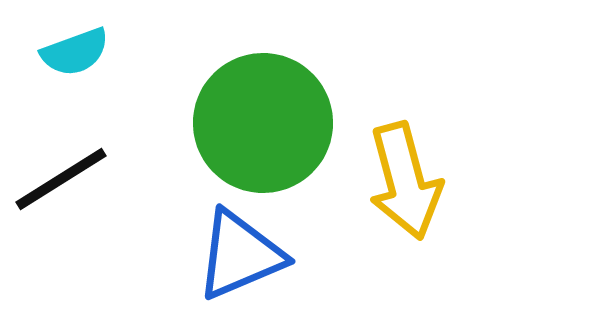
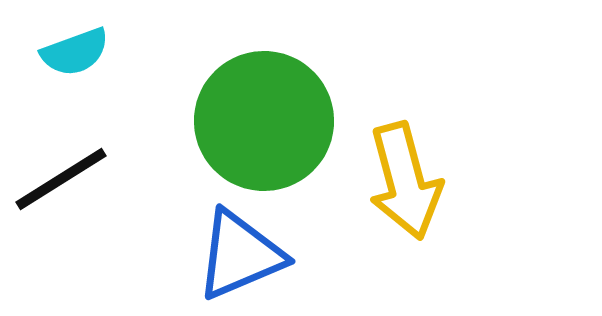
green circle: moved 1 px right, 2 px up
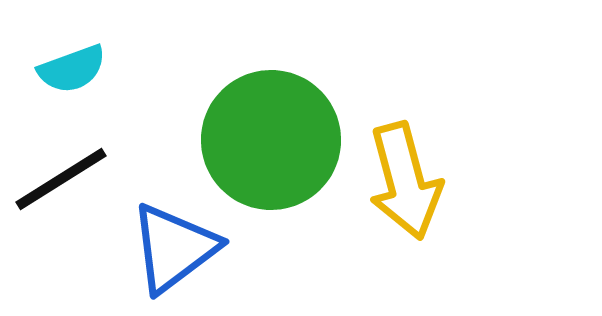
cyan semicircle: moved 3 px left, 17 px down
green circle: moved 7 px right, 19 px down
blue triangle: moved 66 px left, 7 px up; rotated 14 degrees counterclockwise
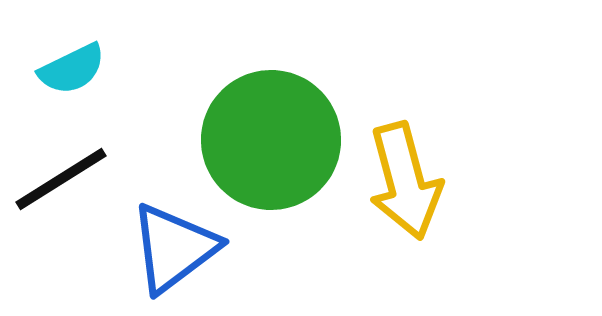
cyan semicircle: rotated 6 degrees counterclockwise
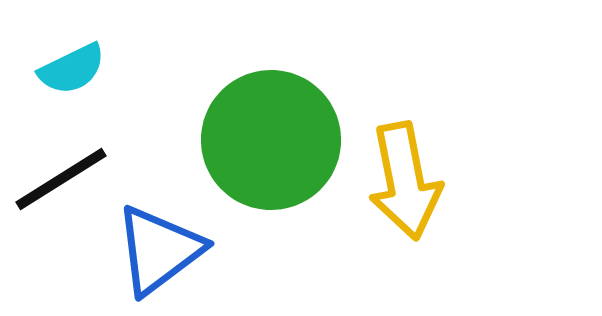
yellow arrow: rotated 4 degrees clockwise
blue triangle: moved 15 px left, 2 px down
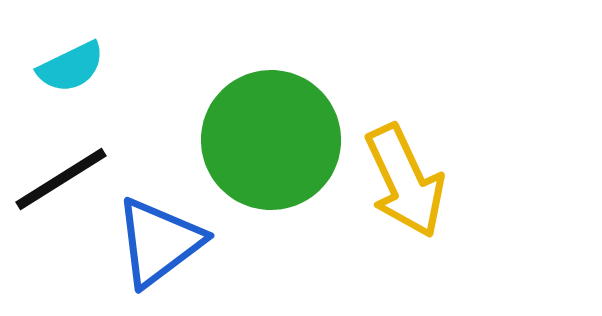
cyan semicircle: moved 1 px left, 2 px up
yellow arrow: rotated 14 degrees counterclockwise
blue triangle: moved 8 px up
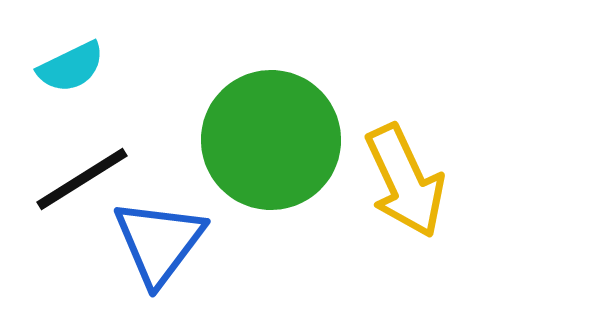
black line: moved 21 px right
blue triangle: rotated 16 degrees counterclockwise
